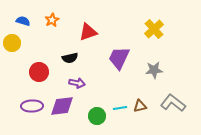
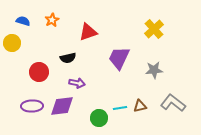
black semicircle: moved 2 px left
green circle: moved 2 px right, 2 px down
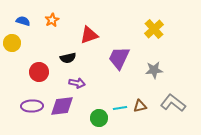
red triangle: moved 1 px right, 3 px down
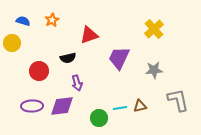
red circle: moved 1 px up
purple arrow: rotated 63 degrees clockwise
gray L-shape: moved 5 px right, 3 px up; rotated 40 degrees clockwise
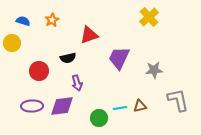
yellow cross: moved 5 px left, 12 px up
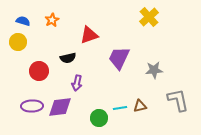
yellow circle: moved 6 px right, 1 px up
purple arrow: rotated 28 degrees clockwise
purple diamond: moved 2 px left, 1 px down
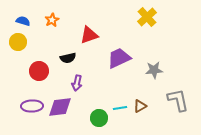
yellow cross: moved 2 px left
purple trapezoid: rotated 40 degrees clockwise
brown triangle: rotated 16 degrees counterclockwise
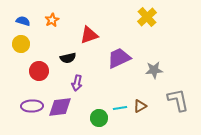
yellow circle: moved 3 px right, 2 px down
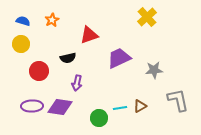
purple diamond: rotated 15 degrees clockwise
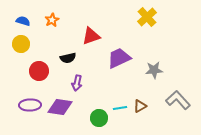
red triangle: moved 2 px right, 1 px down
gray L-shape: rotated 30 degrees counterclockwise
purple ellipse: moved 2 px left, 1 px up
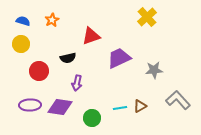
green circle: moved 7 px left
